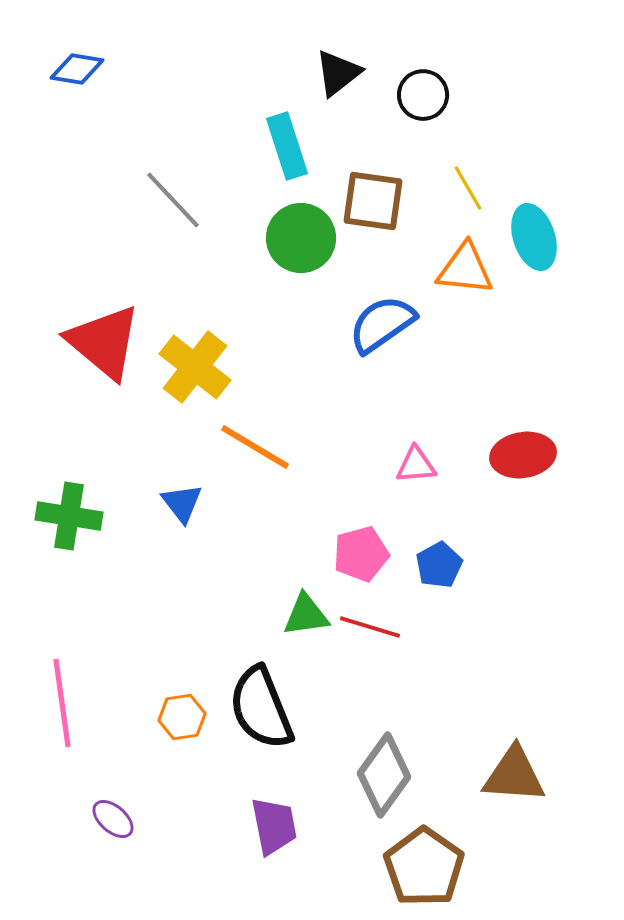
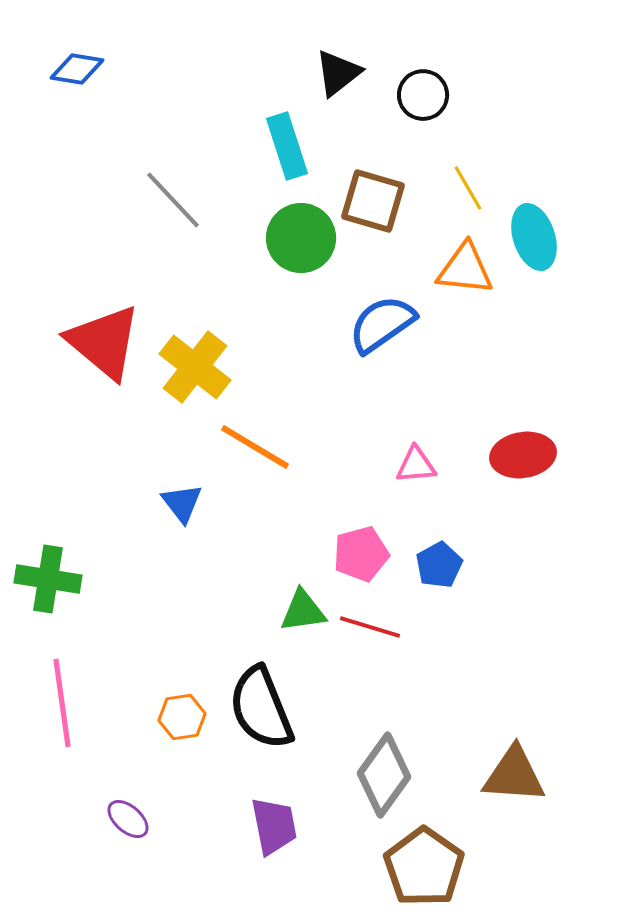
brown square: rotated 8 degrees clockwise
green cross: moved 21 px left, 63 px down
green triangle: moved 3 px left, 4 px up
purple ellipse: moved 15 px right
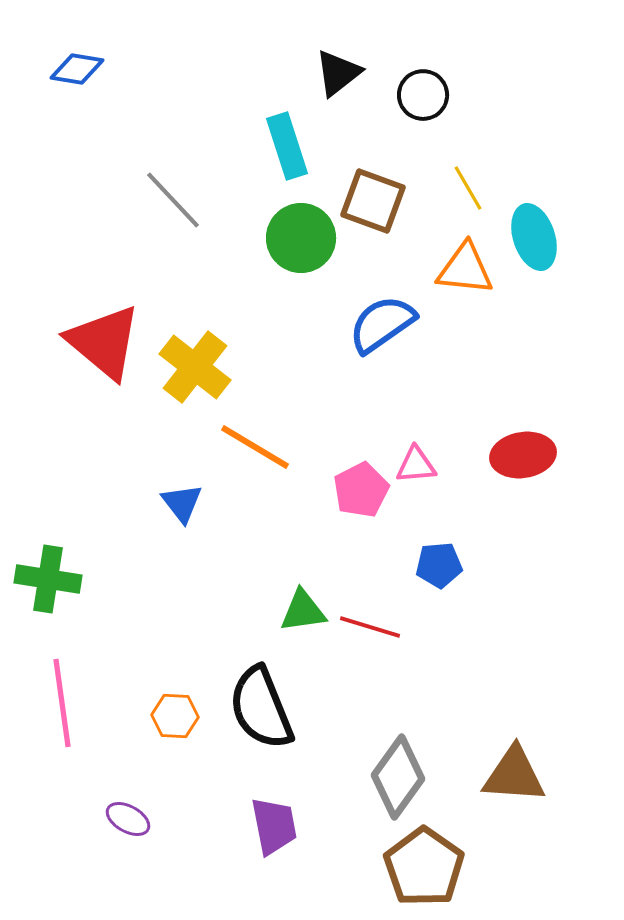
brown square: rotated 4 degrees clockwise
pink pentagon: moved 64 px up; rotated 12 degrees counterclockwise
blue pentagon: rotated 24 degrees clockwise
orange hexagon: moved 7 px left, 1 px up; rotated 12 degrees clockwise
gray diamond: moved 14 px right, 2 px down
purple ellipse: rotated 12 degrees counterclockwise
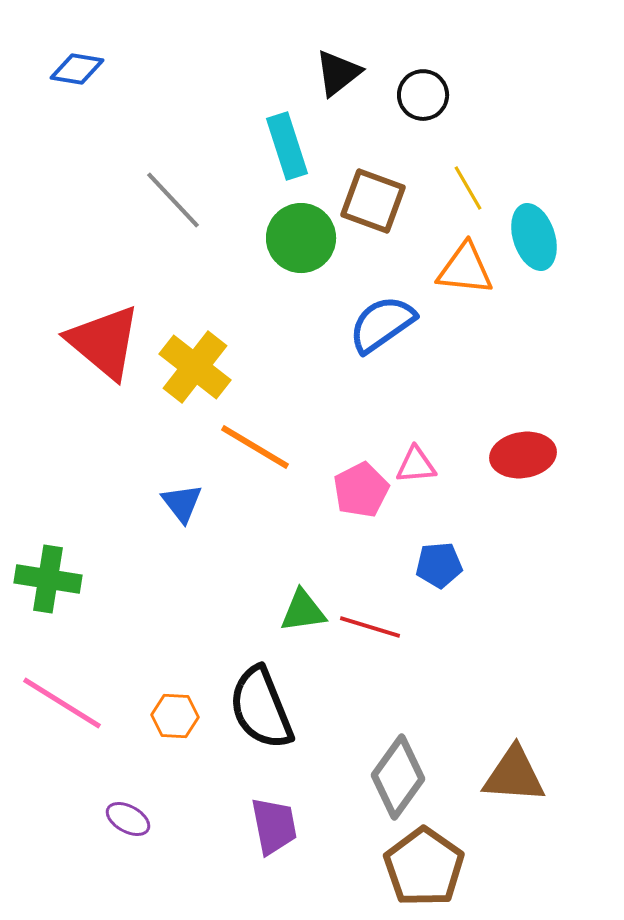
pink line: rotated 50 degrees counterclockwise
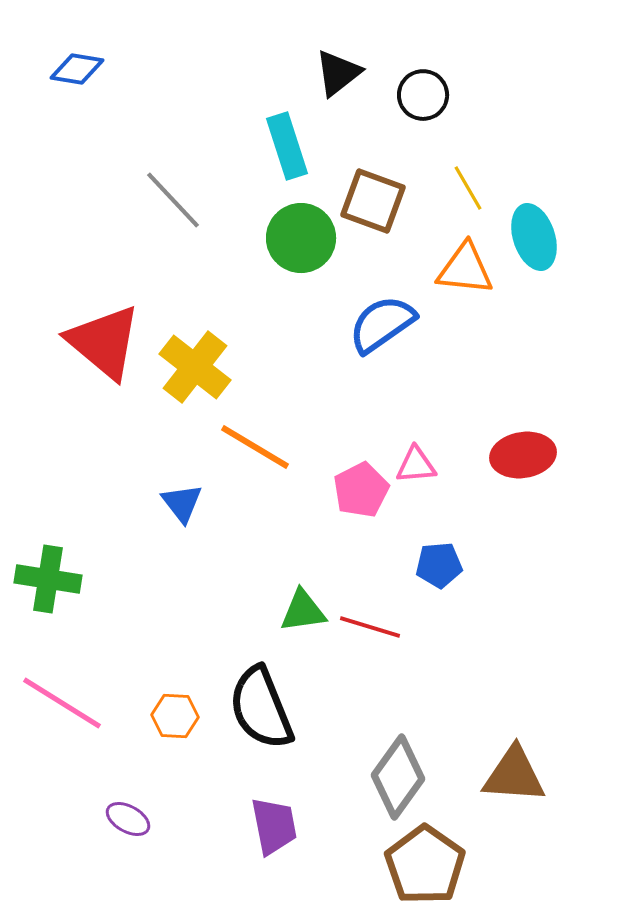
brown pentagon: moved 1 px right, 2 px up
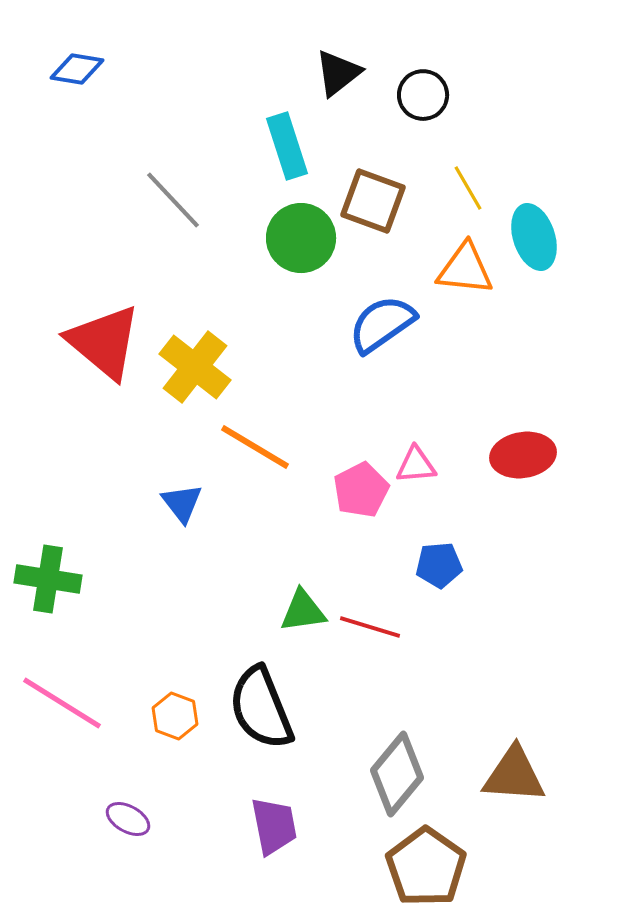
orange hexagon: rotated 18 degrees clockwise
gray diamond: moved 1 px left, 3 px up; rotated 4 degrees clockwise
brown pentagon: moved 1 px right, 2 px down
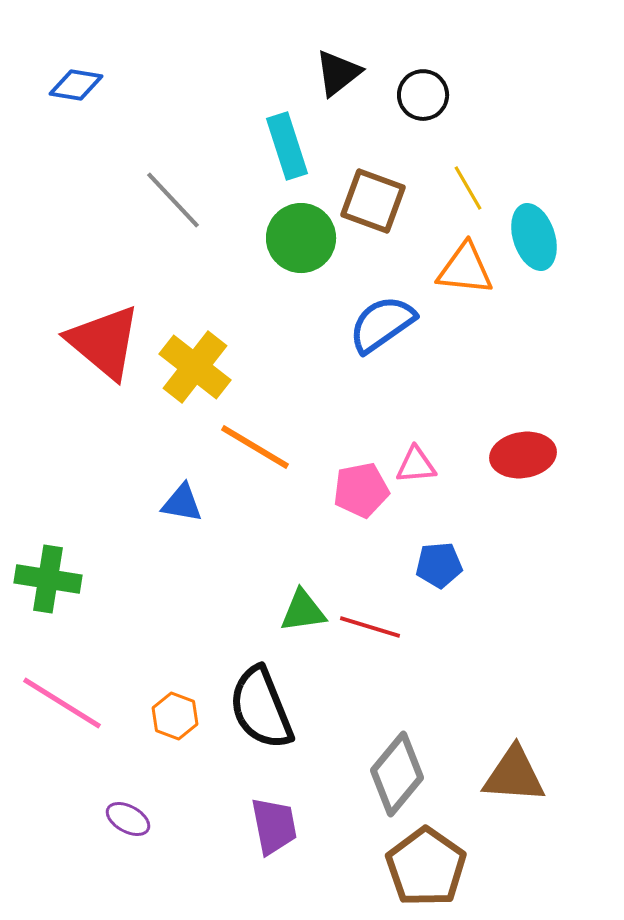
blue diamond: moved 1 px left, 16 px down
pink pentagon: rotated 16 degrees clockwise
blue triangle: rotated 42 degrees counterclockwise
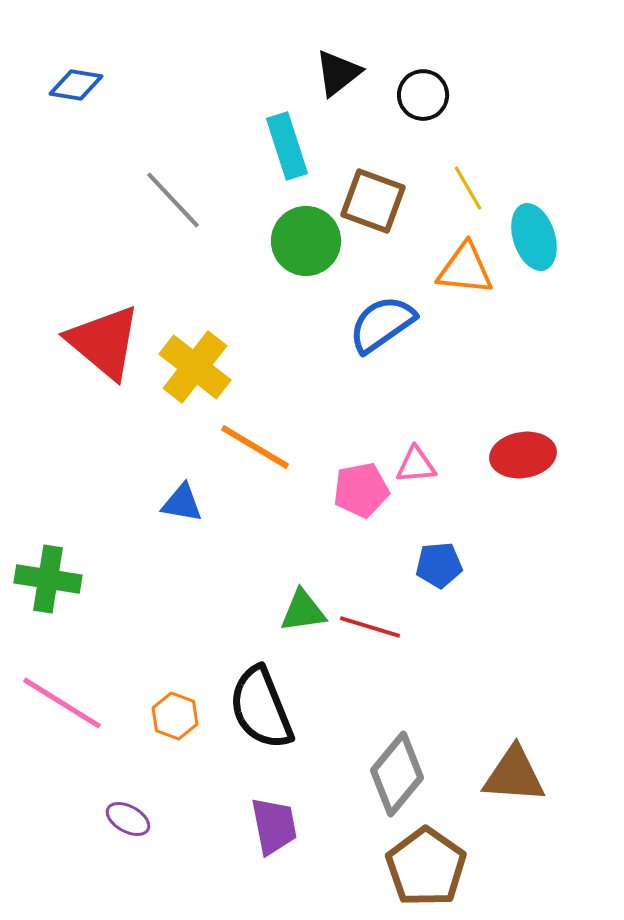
green circle: moved 5 px right, 3 px down
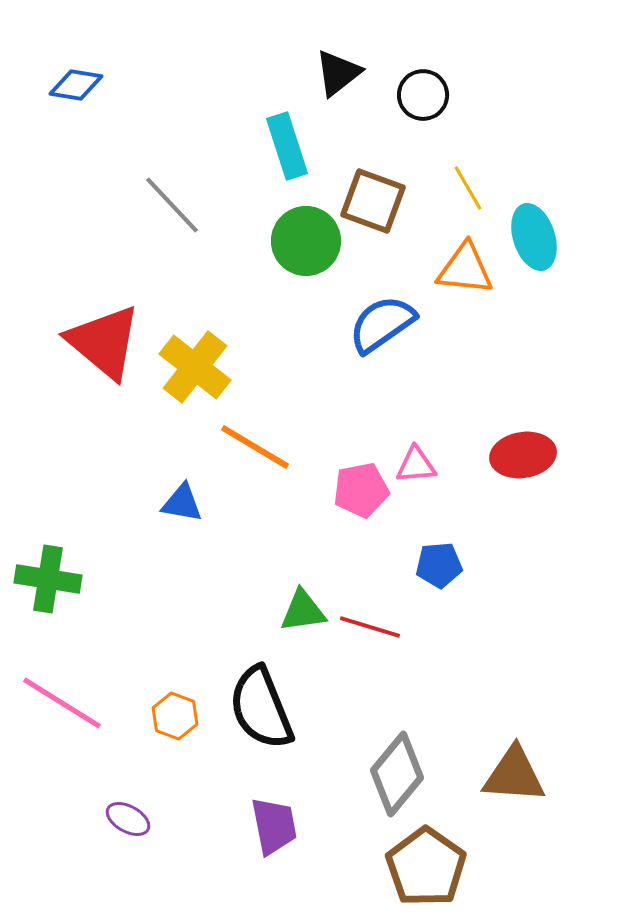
gray line: moved 1 px left, 5 px down
